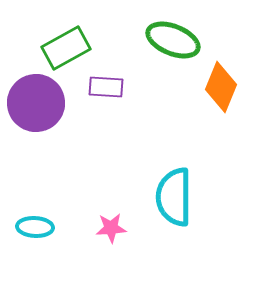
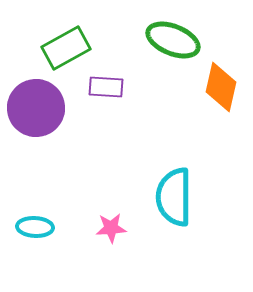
orange diamond: rotated 9 degrees counterclockwise
purple circle: moved 5 px down
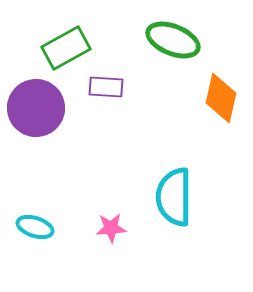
orange diamond: moved 11 px down
cyan ellipse: rotated 15 degrees clockwise
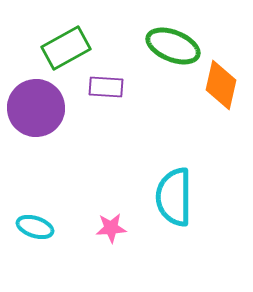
green ellipse: moved 6 px down
orange diamond: moved 13 px up
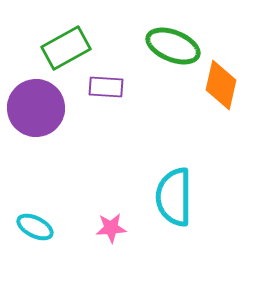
cyan ellipse: rotated 9 degrees clockwise
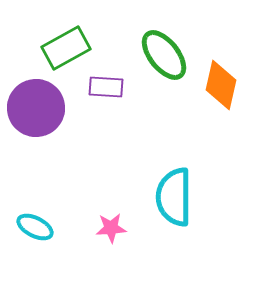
green ellipse: moved 9 px left, 9 px down; rotated 30 degrees clockwise
